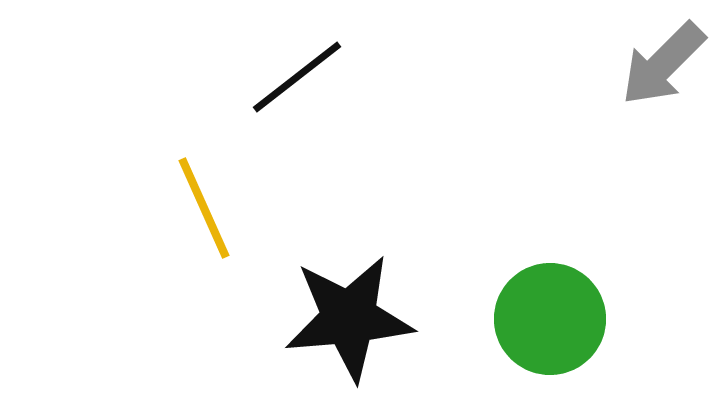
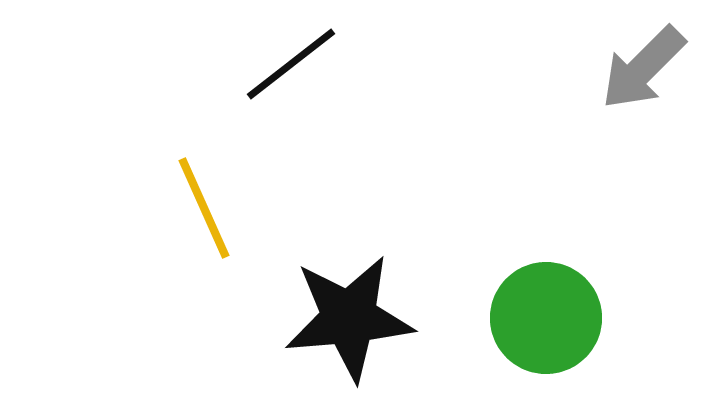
gray arrow: moved 20 px left, 4 px down
black line: moved 6 px left, 13 px up
green circle: moved 4 px left, 1 px up
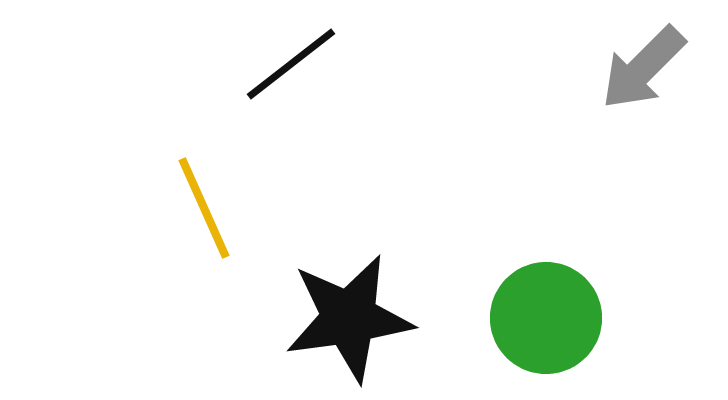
black star: rotated 3 degrees counterclockwise
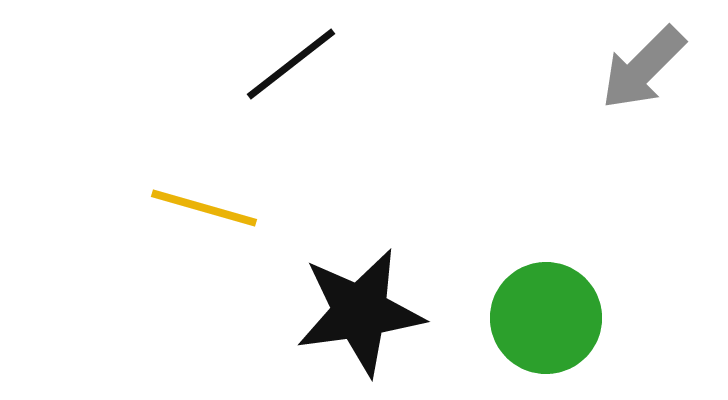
yellow line: rotated 50 degrees counterclockwise
black star: moved 11 px right, 6 px up
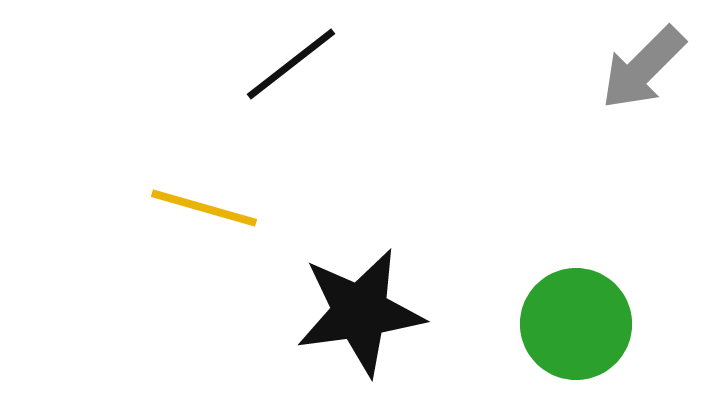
green circle: moved 30 px right, 6 px down
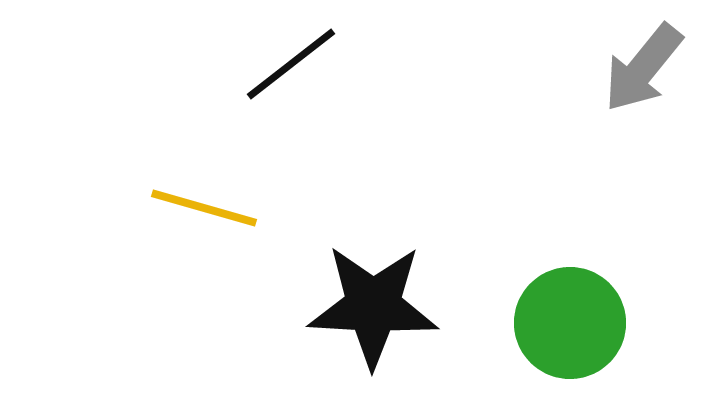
gray arrow: rotated 6 degrees counterclockwise
black star: moved 13 px right, 6 px up; rotated 11 degrees clockwise
green circle: moved 6 px left, 1 px up
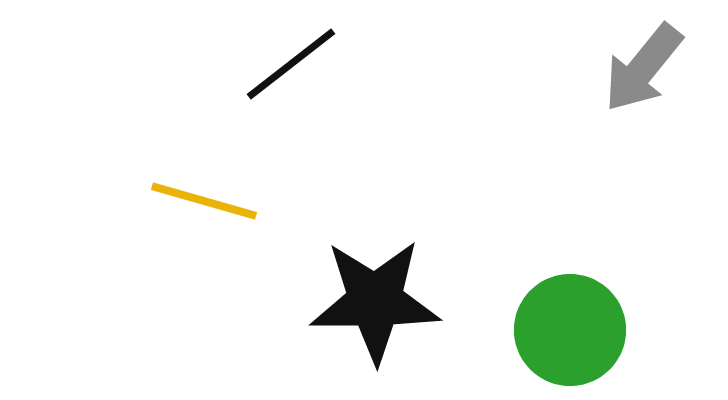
yellow line: moved 7 px up
black star: moved 2 px right, 5 px up; rotated 3 degrees counterclockwise
green circle: moved 7 px down
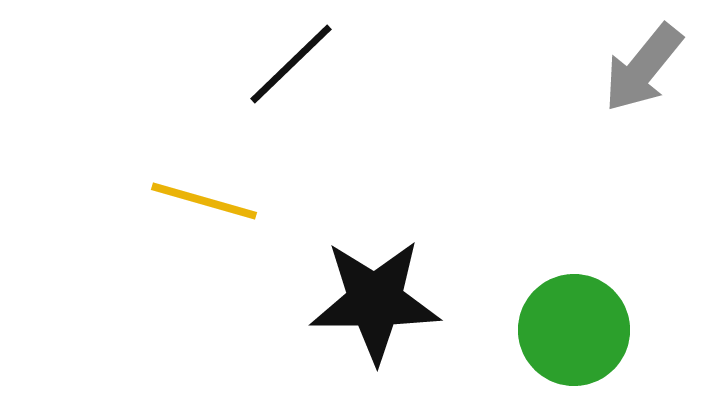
black line: rotated 6 degrees counterclockwise
green circle: moved 4 px right
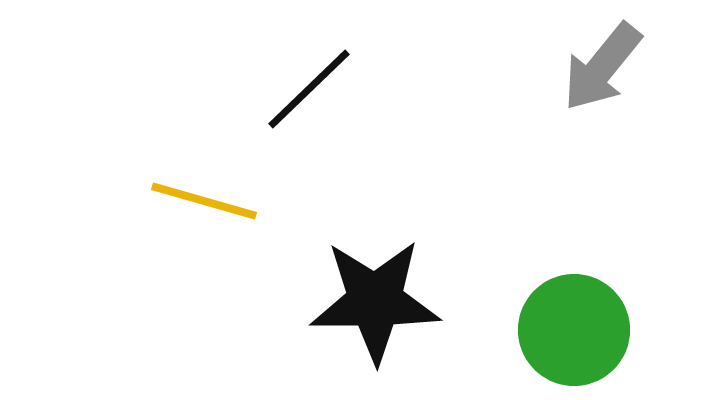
black line: moved 18 px right, 25 px down
gray arrow: moved 41 px left, 1 px up
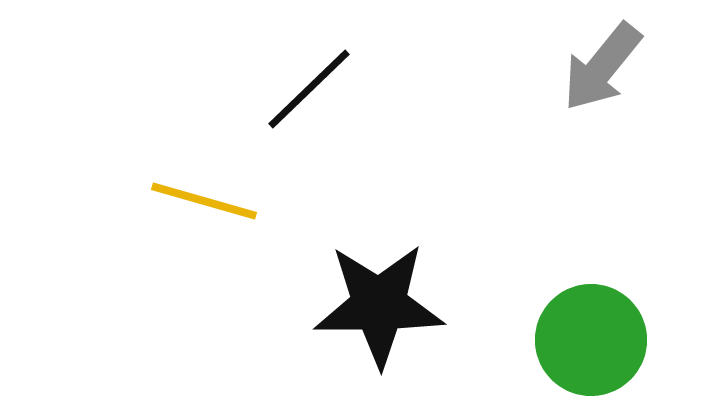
black star: moved 4 px right, 4 px down
green circle: moved 17 px right, 10 px down
